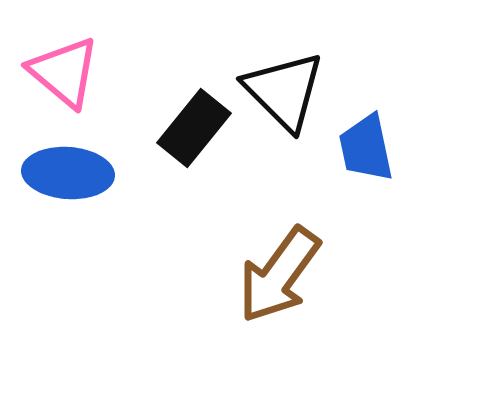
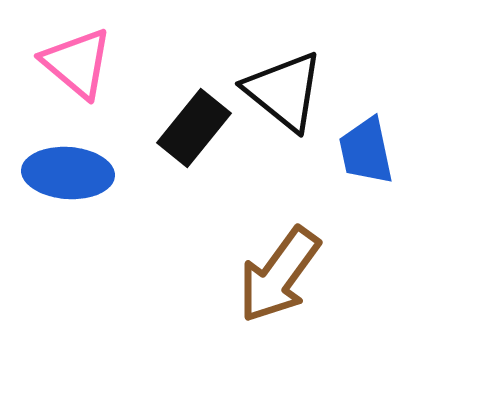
pink triangle: moved 13 px right, 9 px up
black triangle: rotated 6 degrees counterclockwise
blue trapezoid: moved 3 px down
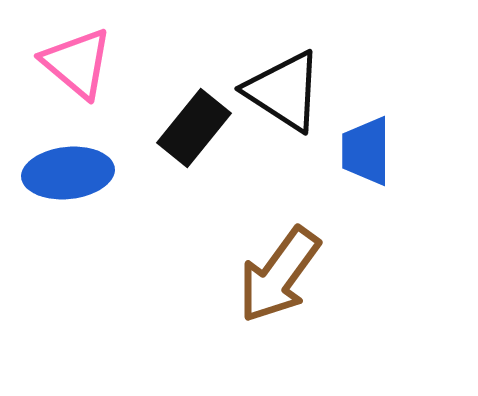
black triangle: rotated 6 degrees counterclockwise
blue trapezoid: rotated 12 degrees clockwise
blue ellipse: rotated 10 degrees counterclockwise
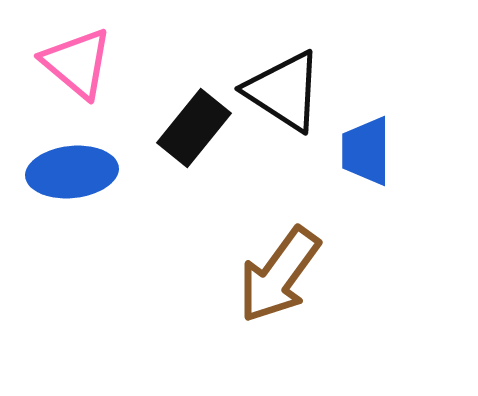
blue ellipse: moved 4 px right, 1 px up
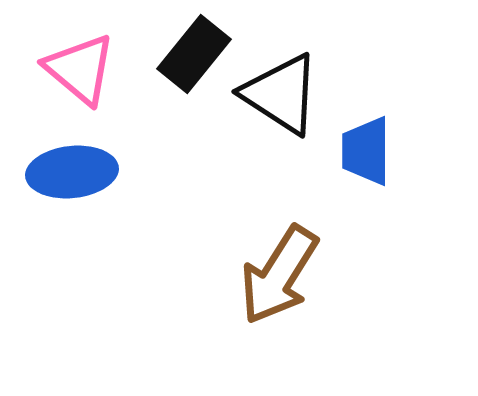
pink triangle: moved 3 px right, 6 px down
black triangle: moved 3 px left, 3 px down
black rectangle: moved 74 px up
brown arrow: rotated 4 degrees counterclockwise
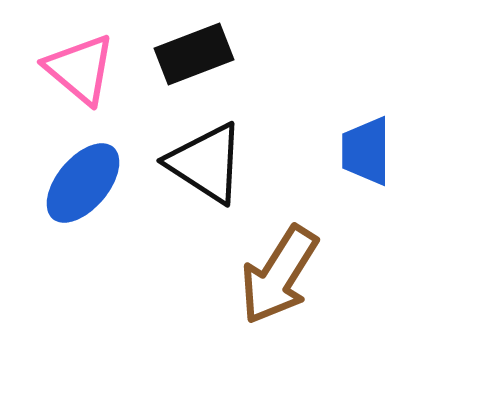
black rectangle: rotated 30 degrees clockwise
black triangle: moved 75 px left, 69 px down
blue ellipse: moved 11 px right, 11 px down; rotated 44 degrees counterclockwise
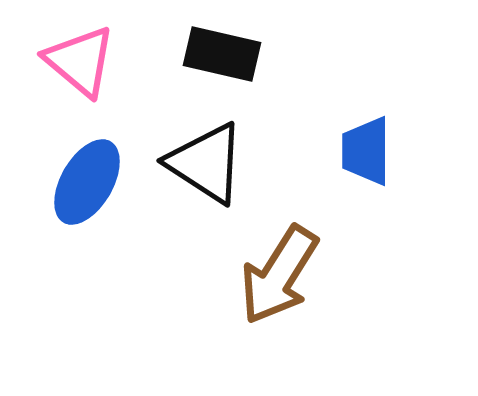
black rectangle: moved 28 px right; rotated 34 degrees clockwise
pink triangle: moved 8 px up
blue ellipse: moved 4 px right, 1 px up; rotated 10 degrees counterclockwise
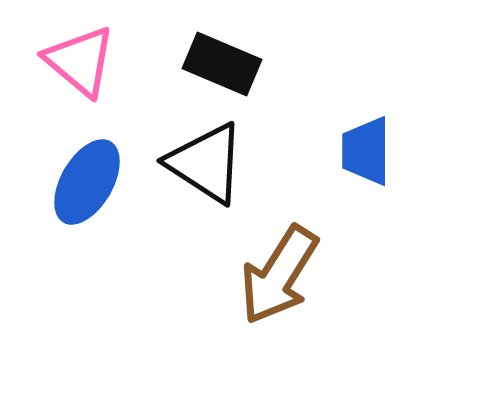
black rectangle: moved 10 px down; rotated 10 degrees clockwise
